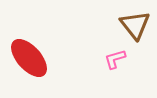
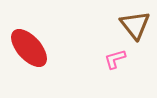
red ellipse: moved 10 px up
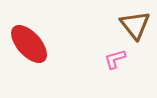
red ellipse: moved 4 px up
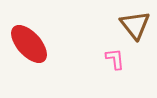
pink L-shape: rotated 100 degrees clockwise
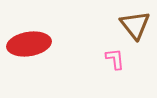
red ellipse: rotated 57 degrees counterclockwise
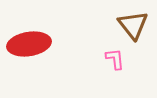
brown triangle: moved 2 px left
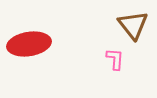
pink L-shape: rotated 10 degrees clockwise
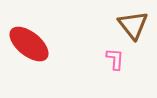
red ellipse: rotated 48 degrees clockwise
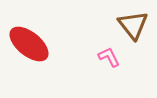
pink L-shape: moved 6 px left, 2 px up; rotated 30 degrees counterclockwise
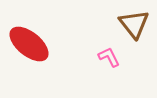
brown triangle: moved 1 px right, 1 px up
